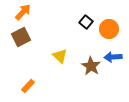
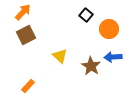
black square: moved 7 px up
brown square: moved 5 px right, 2 px up
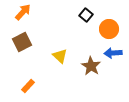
brown square: moved 4 px left, 7 px down
blue arrow: moved 4 px up
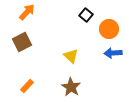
orange arrow: moved 4 px right
yellow triangle: moved 11 px right
brown star: moved 20 px left, 21 px down
orange rectangle: moved 1 px left
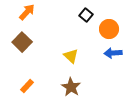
brown square: rotated 18 degrees counterclockwise
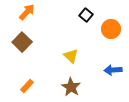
orange circle: moved 2 px right
blue arrow: moved 17 px down
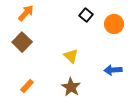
orange arrow: moved 1 px left, 1 px down
orange circle: moved 3 px right, 5 px up
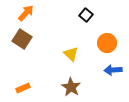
orange circle: moved 7 px left, 19 px down
brown square: moved 3 px up; rotated 12 degrees counterclockwise
yellow triangle: moved 2 px up
orange rectangle: moved 4 px left, 2 px down; rotated 24 degrees clockwise
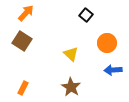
brown square: moved 2 px down
orange rectangle: rotated 40 degrees counterclockwise
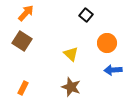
brown star: rotated 12 degrees counterclockwise
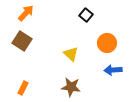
brown star: rotated 12 degrees counterclockwise
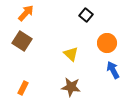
blue arrow: rotated 66 degrees clockwise
